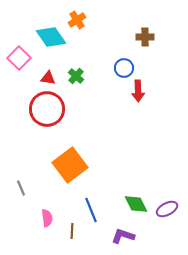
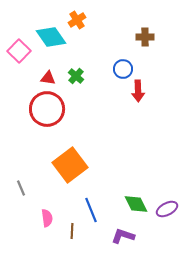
pink square: moved 7 px up
blue circle: moved 1 px left, 1 px down
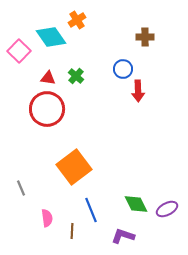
orange square: moved 4 px right, 2 px down
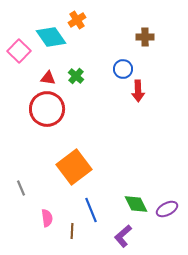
purple L-shape: rotated 60 degrees counterclockwise
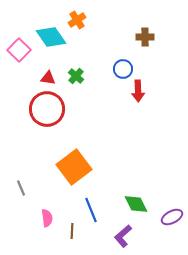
pink square: moved 1 px up
purple ellipse: moved 5 px right, 8 px down
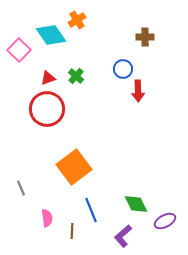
cyan diamond: moved 2 px up
red triangle: rotated 28 degrees counterclockwise
purple ellipse: moved 7 px left, 4 px down
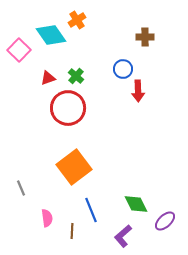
red circle: moved 21 px right, 1 px up
purple ellipse: rotated 15 degrees counterclockwise
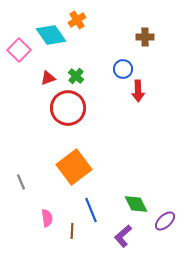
gray line: moved 6 px up
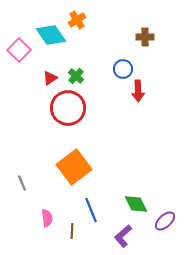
red triangle: moved 2 px right; rotated 14 degrees counterclockwise
gray line: moved 1 px right, 1 px down
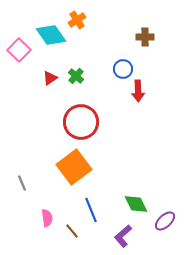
red circle: moved 13 px right, 14 px down
brown line: rotated 42 degrees counterclockwise
